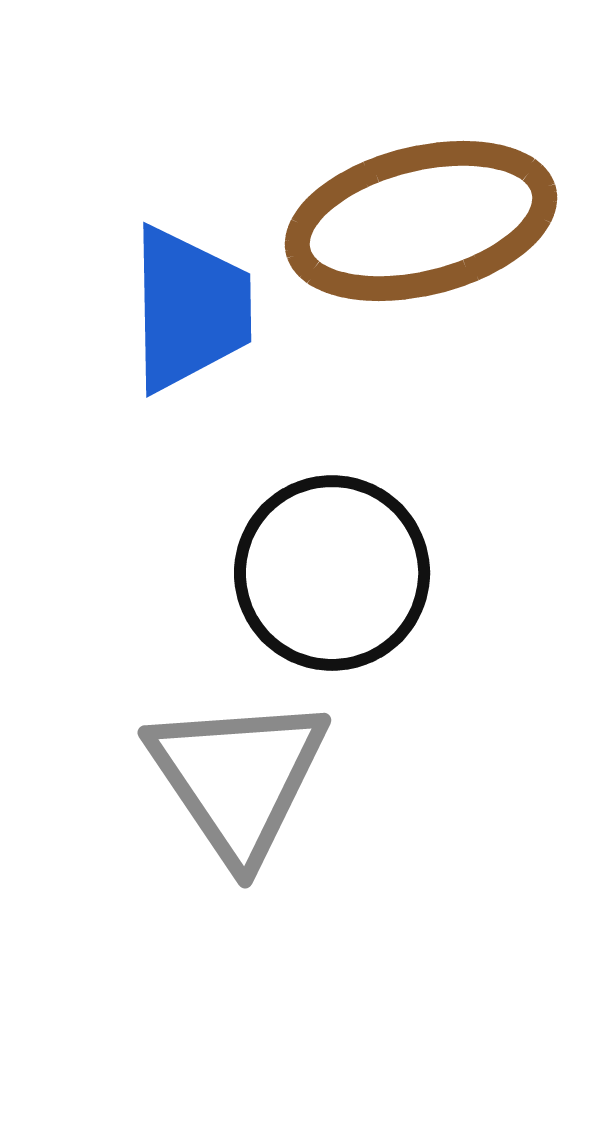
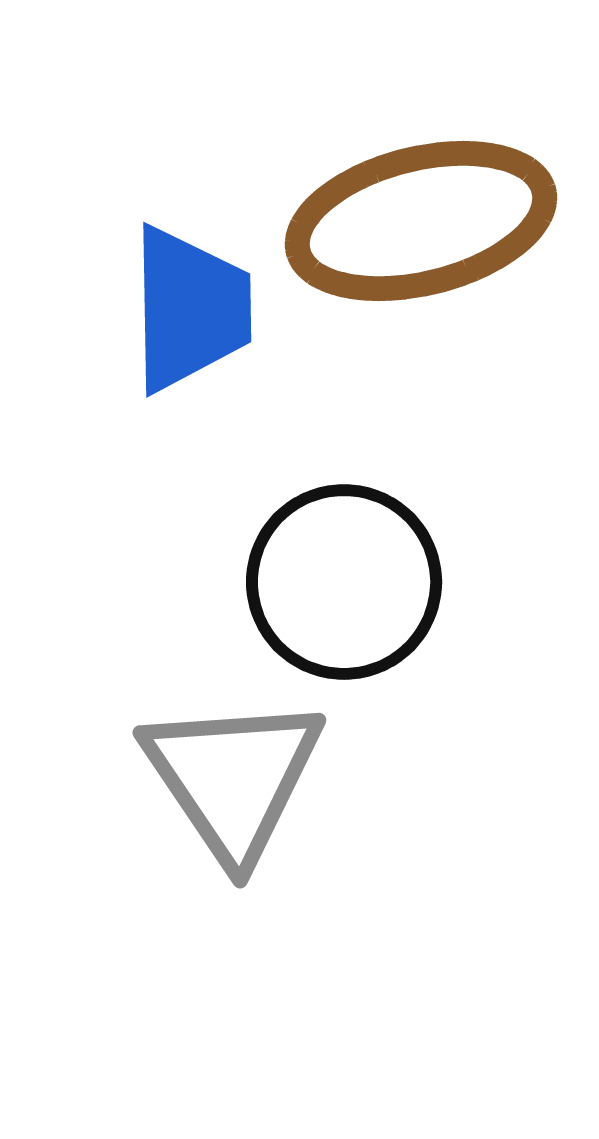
black circle: moved 12 px right, 9 px down
gray triangle: moved 5 px left
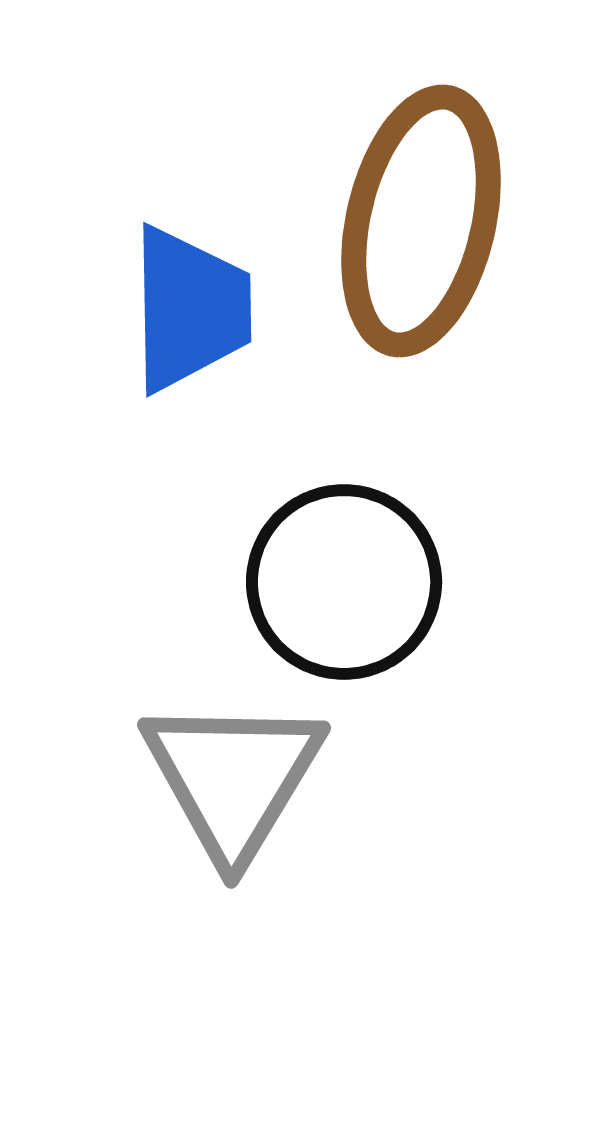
brown ellipse: rotated 63 degrees counterclockwise
gray triangle: rotated 5 degrees clockwise
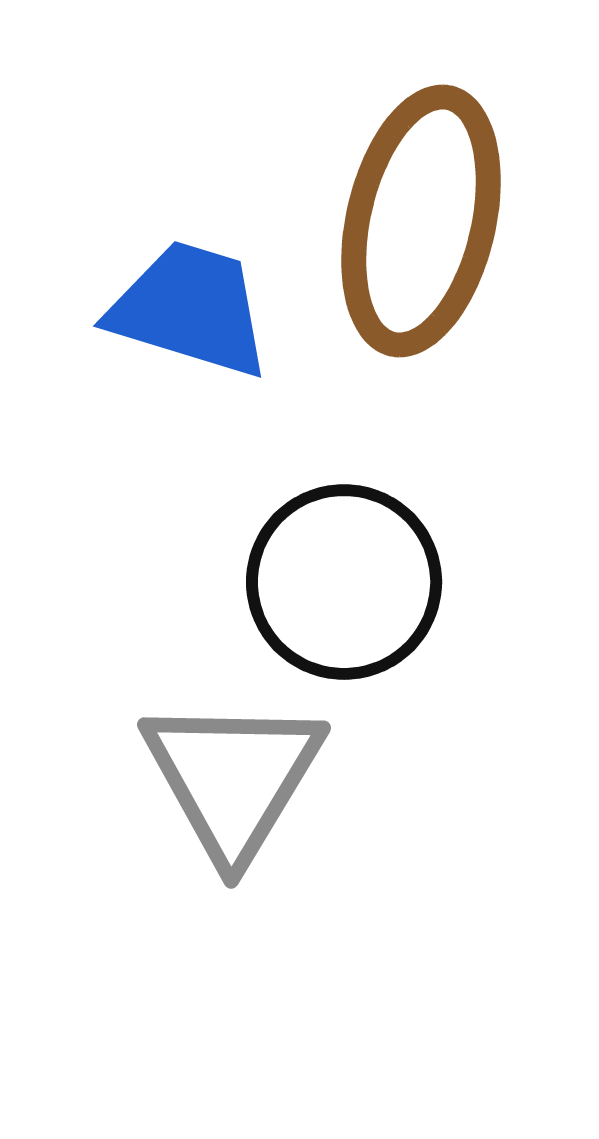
blue trapezoid: rotated 72 degrees counterclockwise
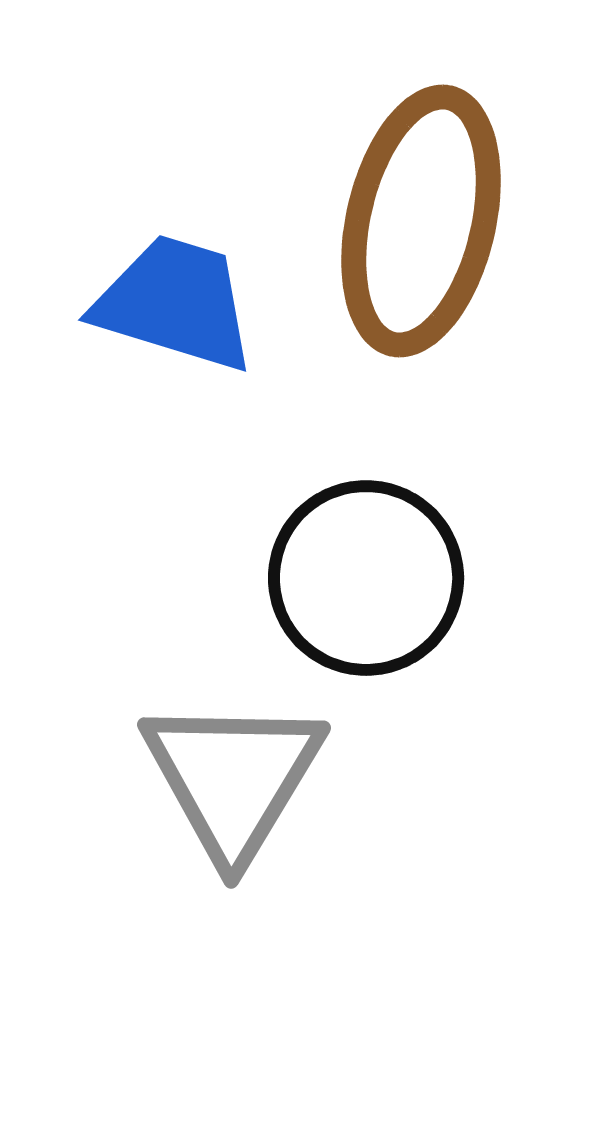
blue trapezoid: moved 15 px left, 6 px up
black circle: moved 22 px right, 4 px up
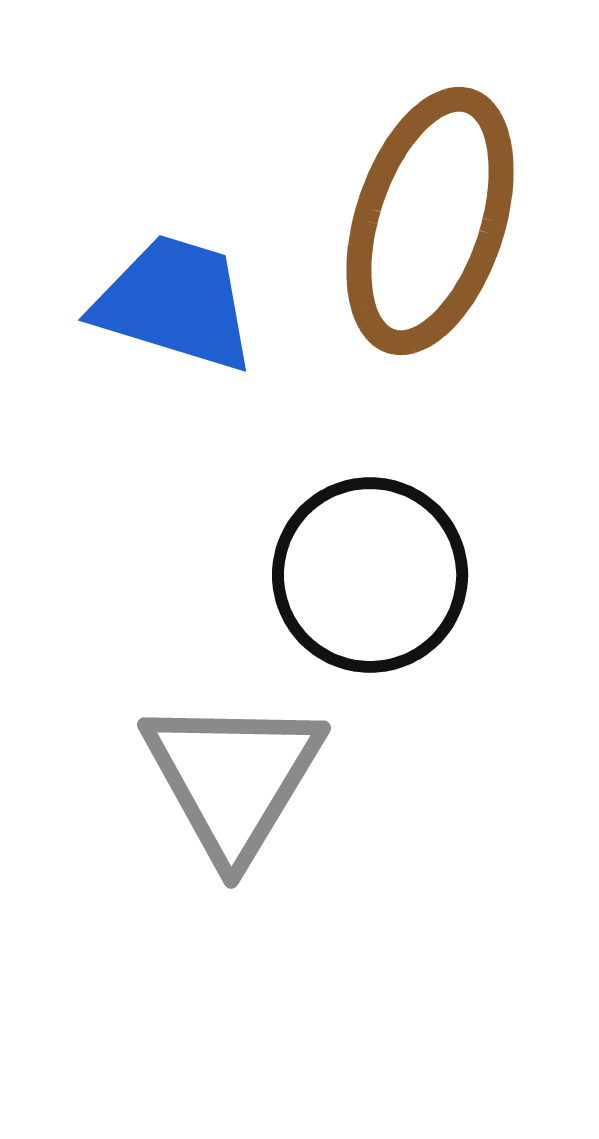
brown ellipse: moved 9 px right; rotated 5 degrees clockwise
black circle: moved 4 px right, 3 px up
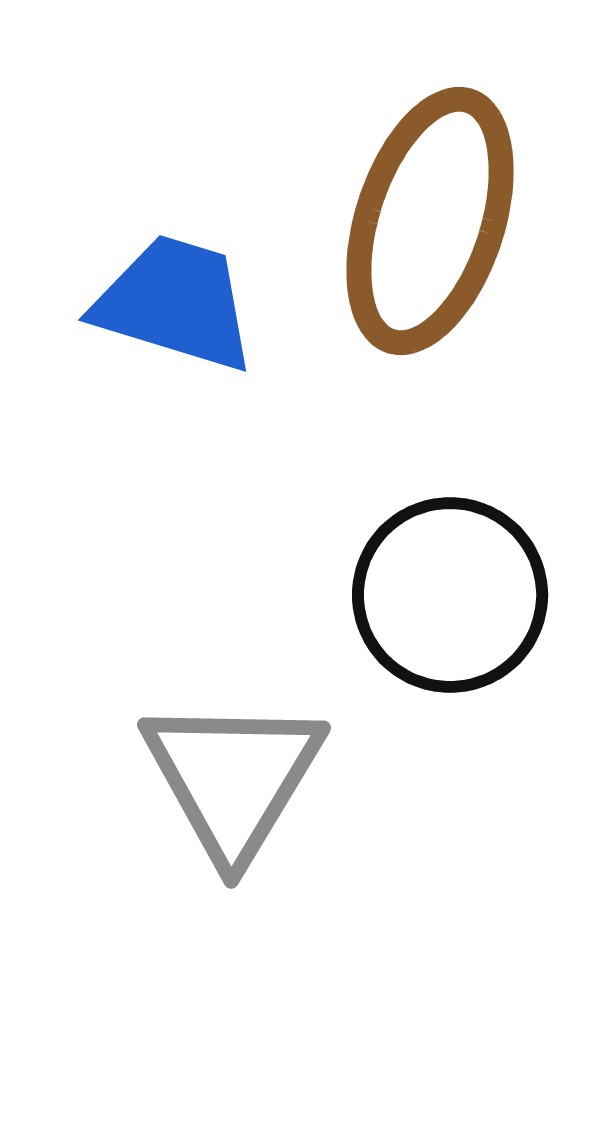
black circle: moved 80 px right, 20 px down
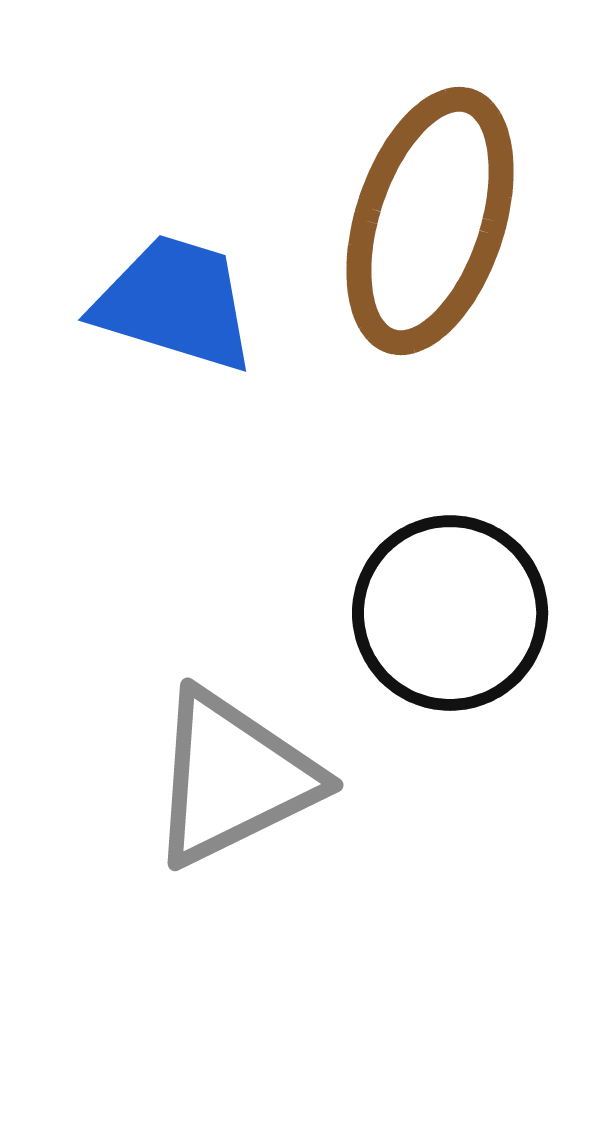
black circle: moved 18 px down
gray triangle: rotated 33 degrees clockwise
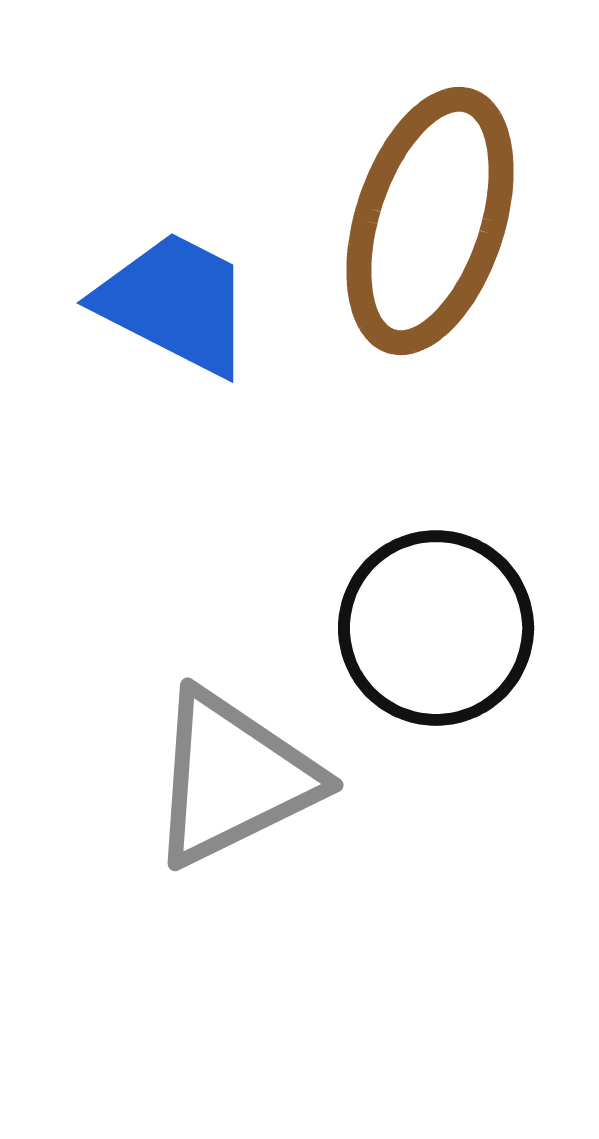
blue trapezoid: rotated 10 degrees clockwise
black circle: moved 14 px left, 15 px down
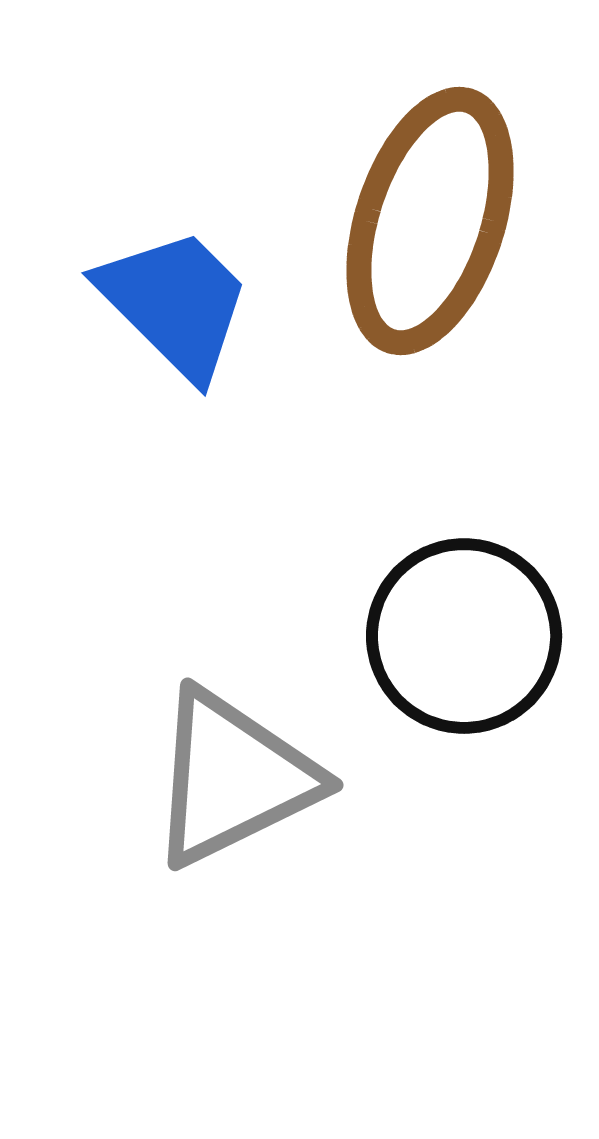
blue trapezoid: rotated 18 degrees clockwise
black circle: moved 28 px right, 8 px down
